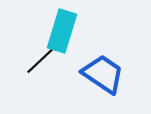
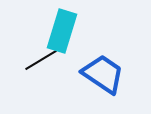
black line: rotated 12 degrees clockwise
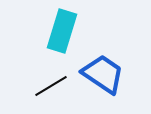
black line: moved 10 px right, 26 px down
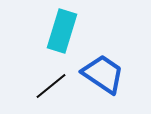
black line: rotated 8 degrees counterclockwise
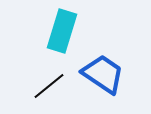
black line: moved 2 px left
